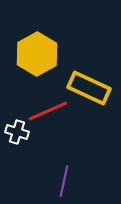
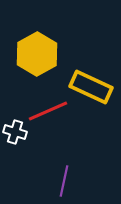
yellow rectangle: moved 2 px right, 1 px up
white cross: moved 2 px left
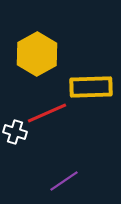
yellow rectangle: rotated 27 degrees counterclockwise
red line: moved 1 px left, 2 px down
purple line: rotated 44 degrees clockwise
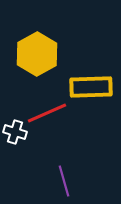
purple line: rotated 72 degrees counterclockwise
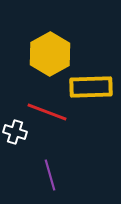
yellow hexagon: moved 13 px right
red line: moved 1 px up; rotated 45 degrees clockwise
purple line: moved 14 px left, 6 px up
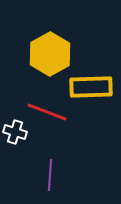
purple line: rotated 20 degrees clockwise
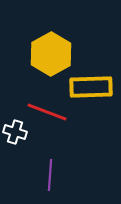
yellow hexagon: moved 1 px right
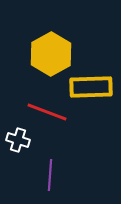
white cross: moved 3 px right, 8 px down
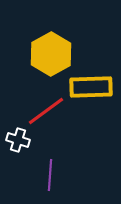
red line: moved 1 px left, 1 px up; rotated 57 degrees counterclockwise
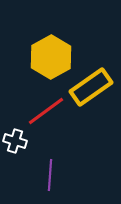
yellow hexagon: moved 3 px down
yellow rectangle: rotated 33 degrees counterclockwise
white cross: moved 3 px left, 1 px down
